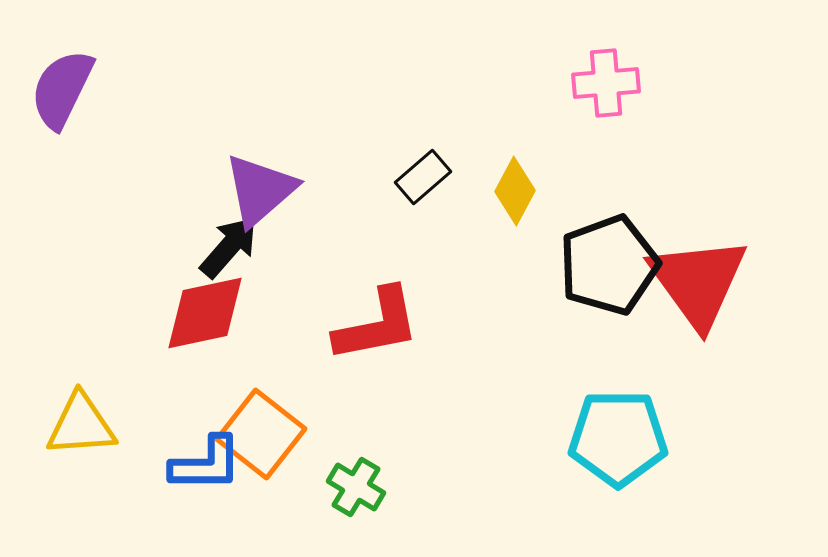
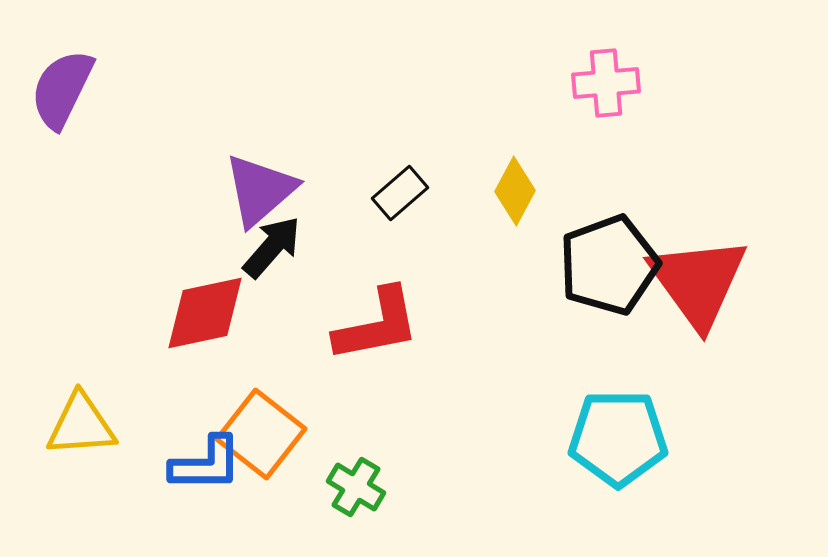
black rectangle: moved 23 px left, 16 px down
black arrow: moved 43 px right
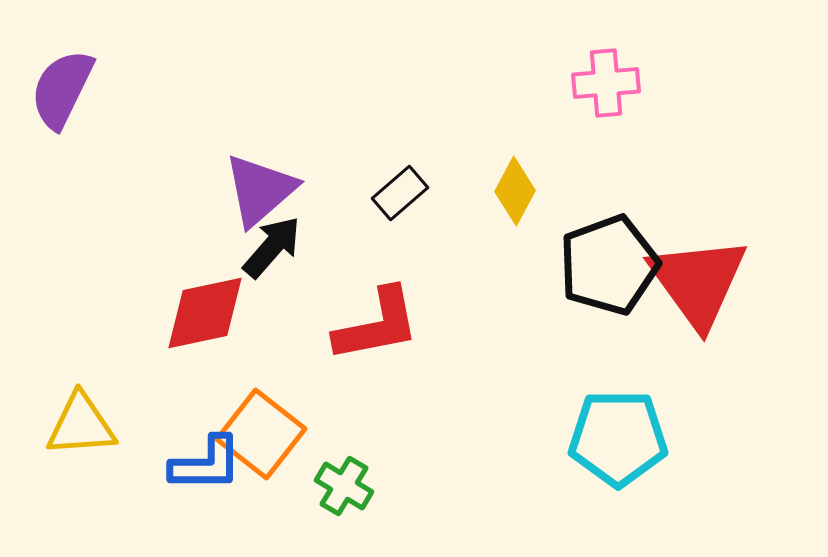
green cross: moved 12 px left, 1 px up
